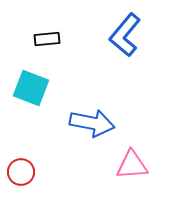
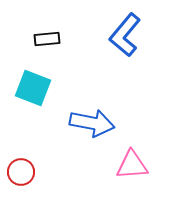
cyan square: moved 2 px right
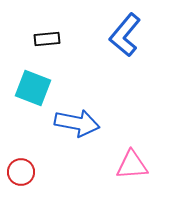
blue arrow: moved 15 px left
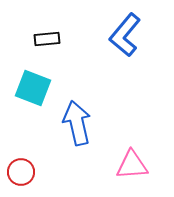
blue arrow: rotated 114 degrees counterclockwise
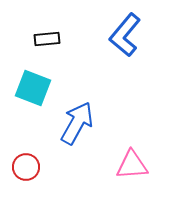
blue arrow: rotated 42 degrees clockwise
red circle: moved 5 px right, 5 px up
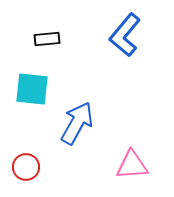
cyan square: moved 1 px left, 1 px down; rotated 15 degrees counterclockwise
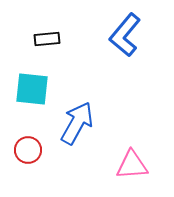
red circle: moved 2 px right, 17 px up
